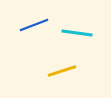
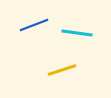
yellow line: moved 1 px up
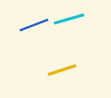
cyan line: moved 8 px left, 14 px up; rotated 24 degrees counterclockwise
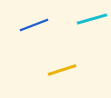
cyan line: moved 23 px right
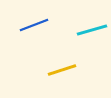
cyan line: moved 11 px down
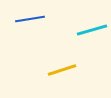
blue line: moved 4 px left, 6 px up; rotated 12 degrees clockwise
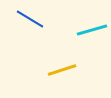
blue line: rotated 40 degrees clockwise
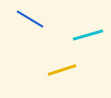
cyan line: moved 4 px left, 5 px down
